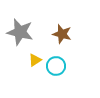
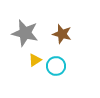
gray star: moved 5 px right, 1 px down
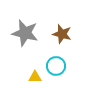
yellow triangle: moved 17 px down; rotated 32 degrees clockwise
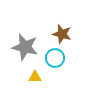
gray star: moved 14 px down
cyan circle: moved 1 px left, 8 px up
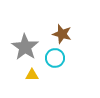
gray star: rotated 20 degrees clockwise
yellow triangle: moved 3 px left, 2 px up
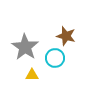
brown star: moved 4 px right, 2 px down
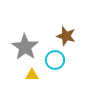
cyan circle: moved 2 px down
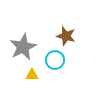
gray star: moved 2 px left; rotated 12 degrees clockwise
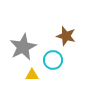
cyan circle: moved 2 px left
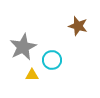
brown star: moved 12 px right, 10 px up
cyan circle: moved 1 px left
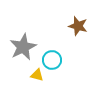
yellow triangle: moved 5 px right; rotated 16 degrees clockwise
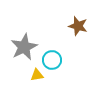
gray star: moved 1 px right
yellow triangle: rotated 24 degrees counterclockwise
